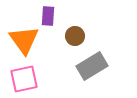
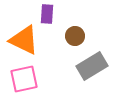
purple rectangle: moved 1 px left, 2 px up
orange triangle: rotated 28 degrees counterclockwise
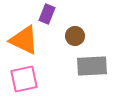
purple rectangle: rotated 18 degrees clockwise
gray rectangle: rotated 28 degrees clockwise
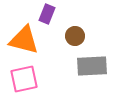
orange triangle: rotated 12 degrees counterclockwise
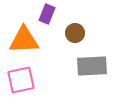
brown circle: moved 3 px up
orange triangle: rotated 16 degrees counterclockwise
pink square: moved 3 px left, 1 px down
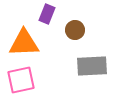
brown circle: moved 3 px up
orange triangle: moved 3 px down
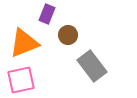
brown circle: moved 7 px left, 5 px down
orange triangle: rotated 20 degrees counterclockwise
gray rectangle: rotated 56 degrees clockwise
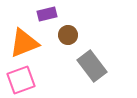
purple rectangle: rotated 54 degrees clockwise
pink square: rotated 8 degrees counterclockwise
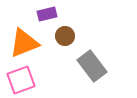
brown circle: moved 3 px left, 1 px down
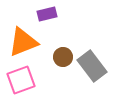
brown circle: moved 2 px left, 21 px down
orange triangle: moved 1 px left, 1 px up
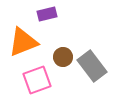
pink square: moved 16 px right
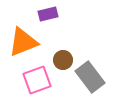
purple rectangle: moved 1 px right
brown circle: moved 3 px down
gray rectangle: moved 2 px left, 11 px down
